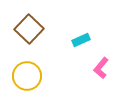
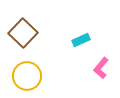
brown square: moved 6 px left, 4 px down
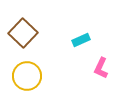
pink L-shape: rotated 15 degrees counterclockwise
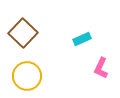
cyan rectangle: moved 1 px right, 1 px up
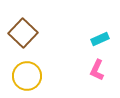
cyan rectangle: moved 18 px right
pink L-shape: moved 4 px left, 2 px down
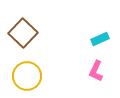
pink L-shape: moved 1 px left, 1 px down
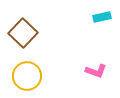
cyan rectangle: moved 2 px right, 22 px up; rotated 12 degrees clockwise
pink L-shape: rotated 95 degrees counterclockwise
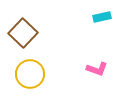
pink L-shape: moved 1 px right, 2 px up
yellow circle: moved 3 px right, 2 px up
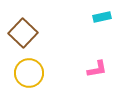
pink L-shape: rotated 30 degrees counterclockwise
yellow circle: moved 1 px left, 1 px up
